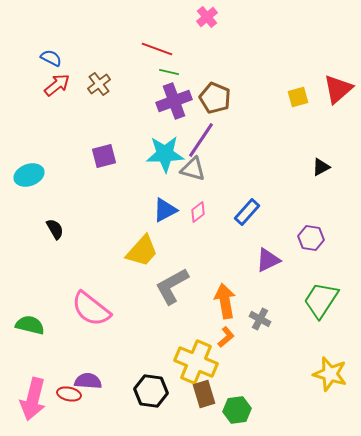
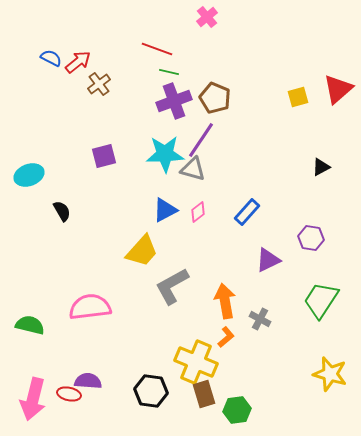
red arrow: moved 21 px right, 23 px up
black semicircle: moved 7 px right, 18 px up
pink semicircle: moved 1 px left, 2 px up; rotated 135 degrees clockwise
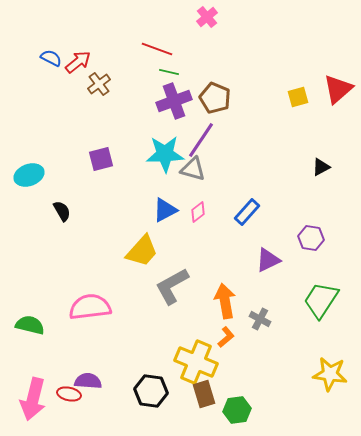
purple square: moved 3 px left, 3 px down
yellow star: rotated 8 degrees counterclockwise
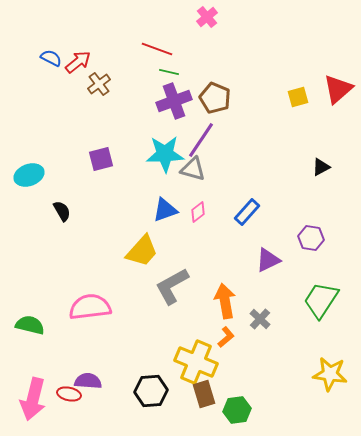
blue triangle: rotated 8 degrees clockwise
gray cross: rotated 15 degrees clockwise
black hexagon: rotated 12 degrees counterclockwise
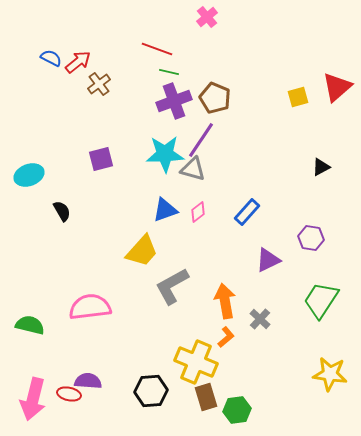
red triangle: moved 1 px left, 2 px up
brown rectangle: moved 2 px right, 3 px down
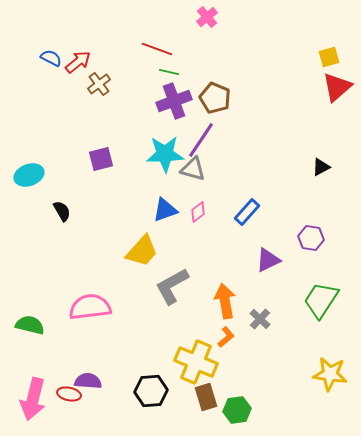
yellow square: moved 31 px right, 40 px up
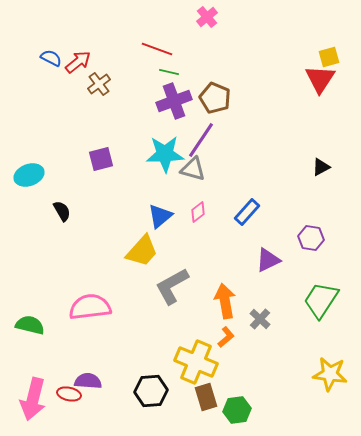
red triangle: moved 17 px left, 8 px up; rotated 16 degrees counterclockwise
blue triangle: moved 5 px left, 6 px down; rotated 20 degrees counterclockwise
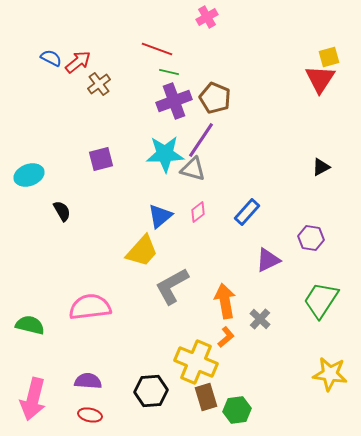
pink cross: rotated 10 degrees clockwise
red ellipse: moved 21 px right, 21 px down
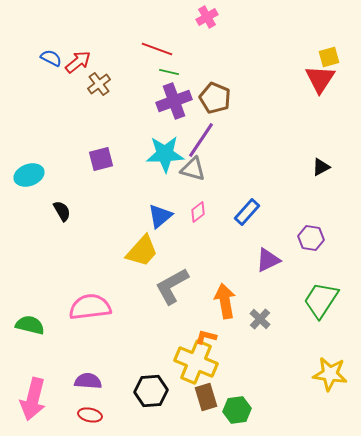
orange L-shape: moved 20 px left; rotated 125 degrees counterclockwise
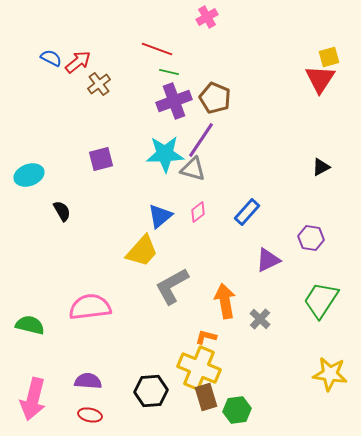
yellow cross: moved 3 px right, 6 px down
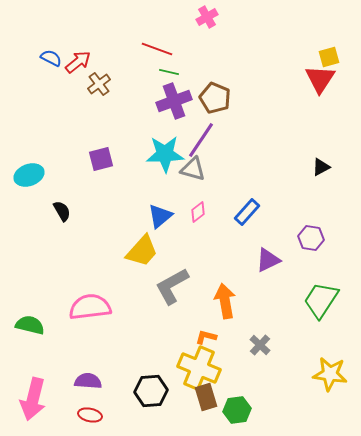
gray cross: moved 26 px down
